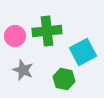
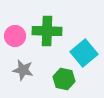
green cross: rotated 8 degrees clockwise
cyan square: moved 1 px right, 1 px down; rotated 12 degrees counterclockwise
gray star: rotated 10 degrees counterclockwise
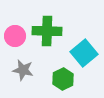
green hexagon: moved 1 px left; rotated 20 degrees clockwise
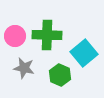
green cross: moved 4 px down
gray star: moved 1 px right, 2 px up
green hexagon: moved 3 px left, 4 px up; rotated 10 degrees counterclockwise
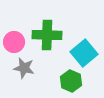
pink circle: moved 1 px left, 6 px down
green hexagon: moved 11 px right, 6 px down
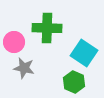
green cross: moved 7 px up
cyan square: rotated 16 degrees counterclockwise
green hexagon: moved 3 px right, 1 px down
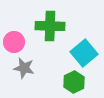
green cross: moved 3 px right, 2 px up
cyan square: rotated 16 degrees clockwise
green hexagon: rotated 10 degrees clockwise
